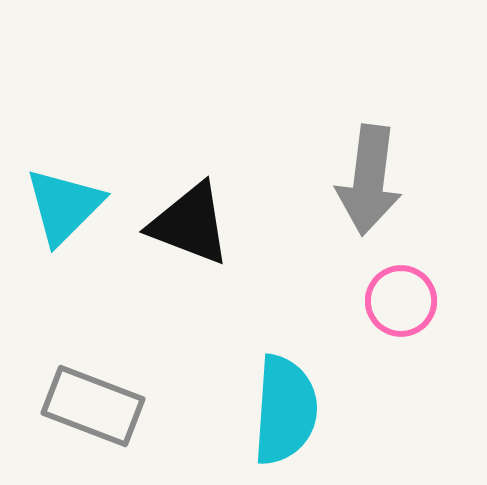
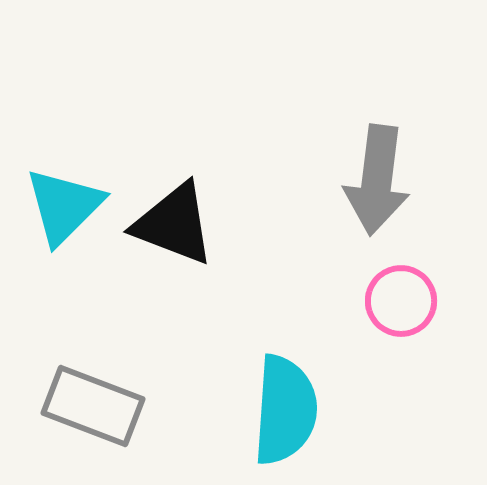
gray arrow: moved 8 px right
black triangle: moved 16 px left
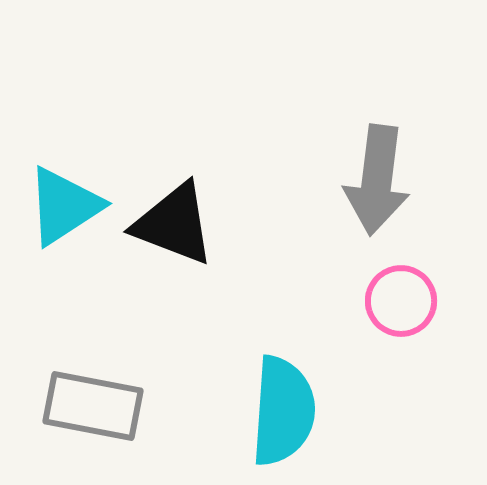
cyan triangle: rotated 12 degrees clockwise
gray rectangle: rotated 10 degrees counterclockwise
cyan semicircle: moved 2 px left, 1 px down
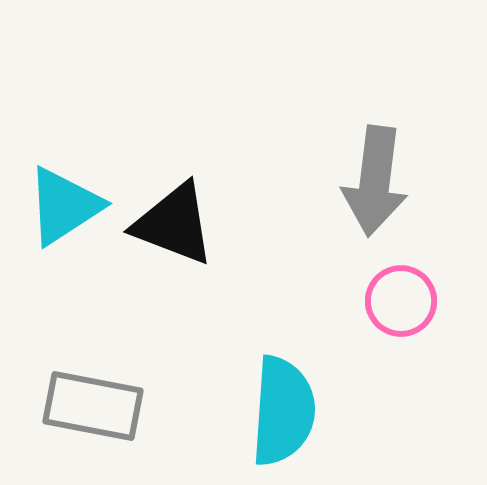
gray arrow: moved 2 px left, 1 px down
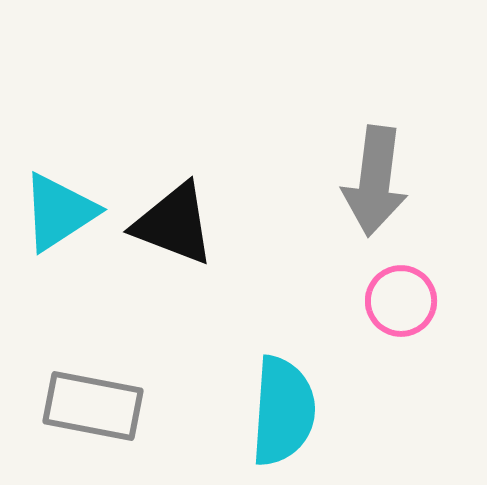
cyan triangle: moved 5 px left, 6 px down
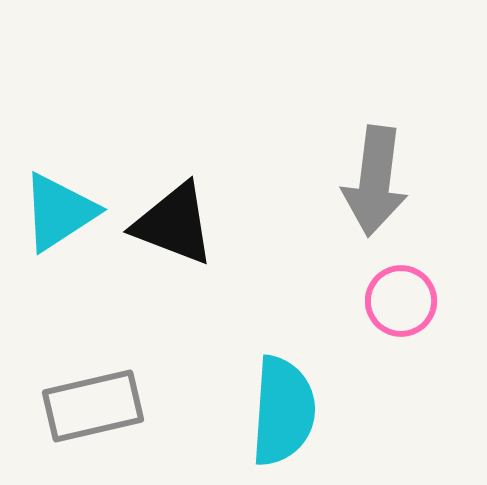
gray rectangle: rotated 24 degrees counterclockwise
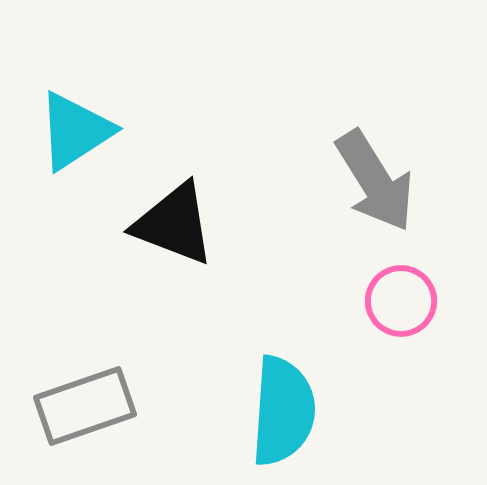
gray arrow: rotated 39 degrees counterclockwise
cyan triangle: moved 16 px right, 81 px up
gray rectangle: moved 8 px left; rotated 6 degrees counterclockwise
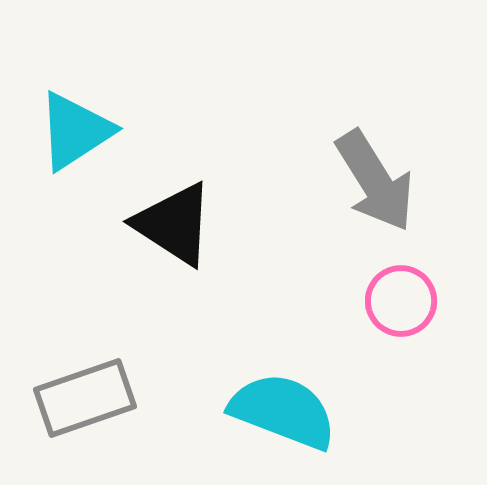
black triangle: rotated 12 degrees clockwise
gray rectangle: moved 8 px up
cyan semicircle: rotated 73 degrees counterclockwise
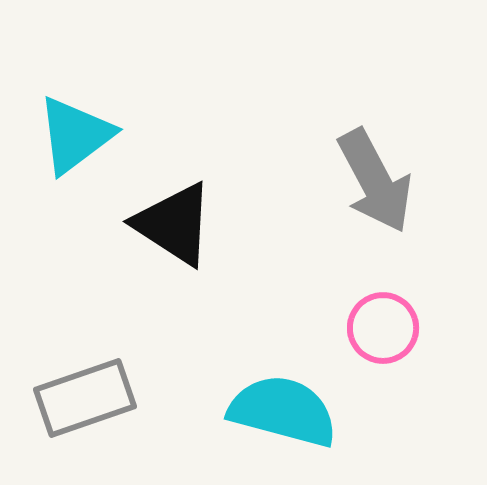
cyan triangle: moved 4 px down; rotated 4 degrees counterclockwise
gray arrow: rotated 4 degrees clockwise
pink circle: moved 18 px left, 27 px down
cyan semicircle: rotated 6 degrees counterclockwise
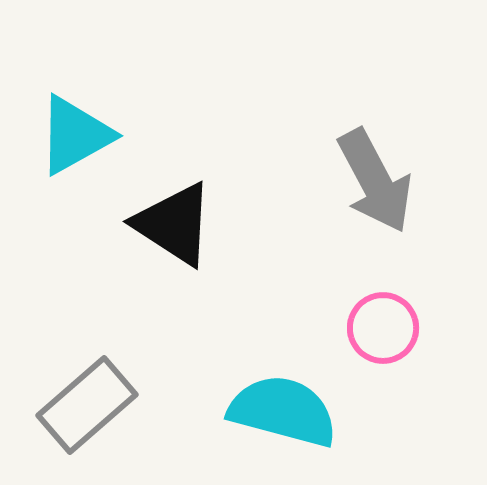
cyan triangle: rotated 8 degrees clockwise
gray rectangle: moved 2 px right, 7 px down; rotated 22 degrees counterclockwise
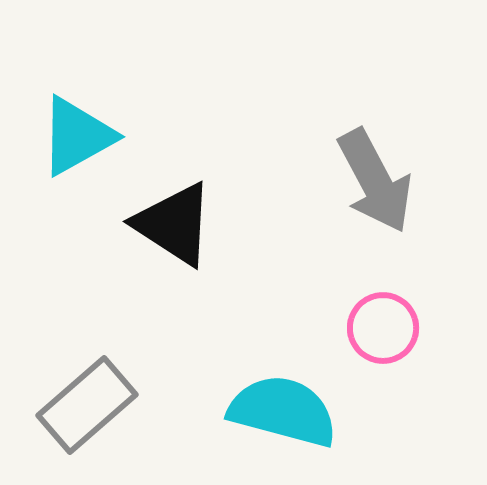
cyan triangle: moved 2 px right, 1 px down
